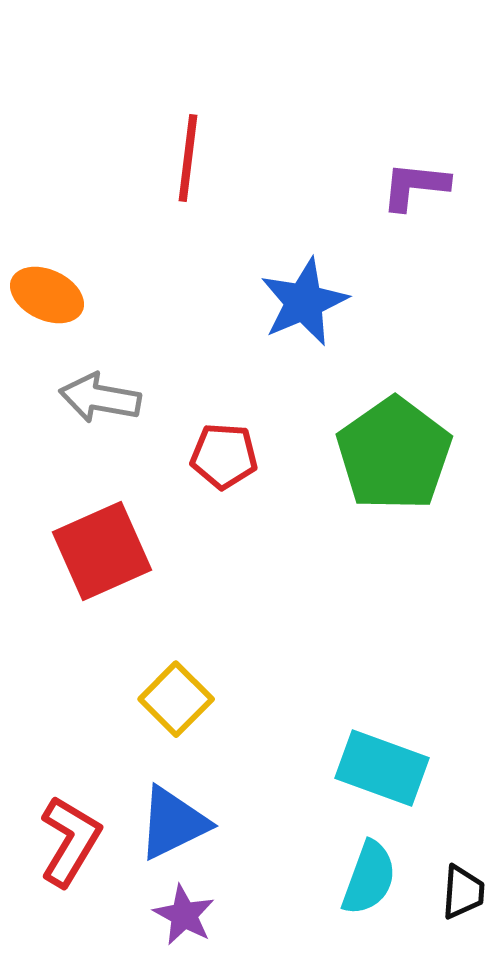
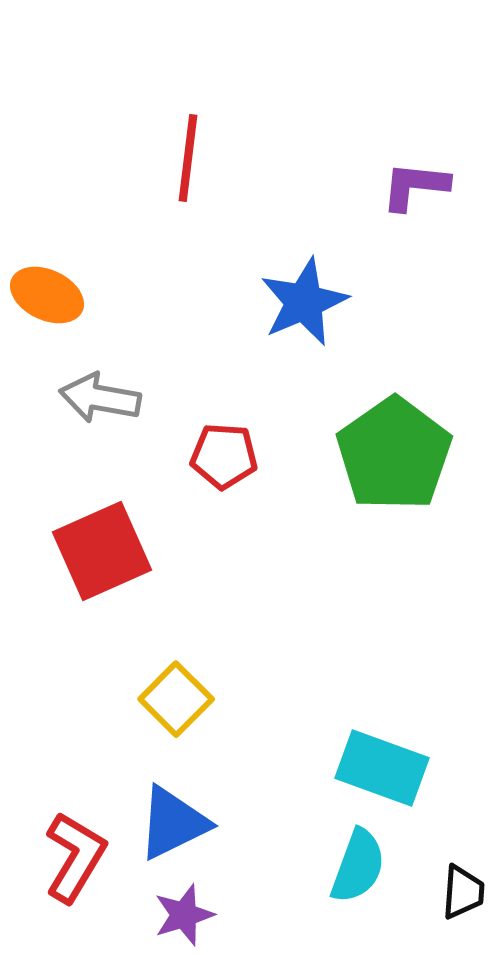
red L-shape: moved 5 px right, 16 px down
cyan semicircle: moved 11 px left, 12 px up
purple star: rotated 26 degrees clockwise
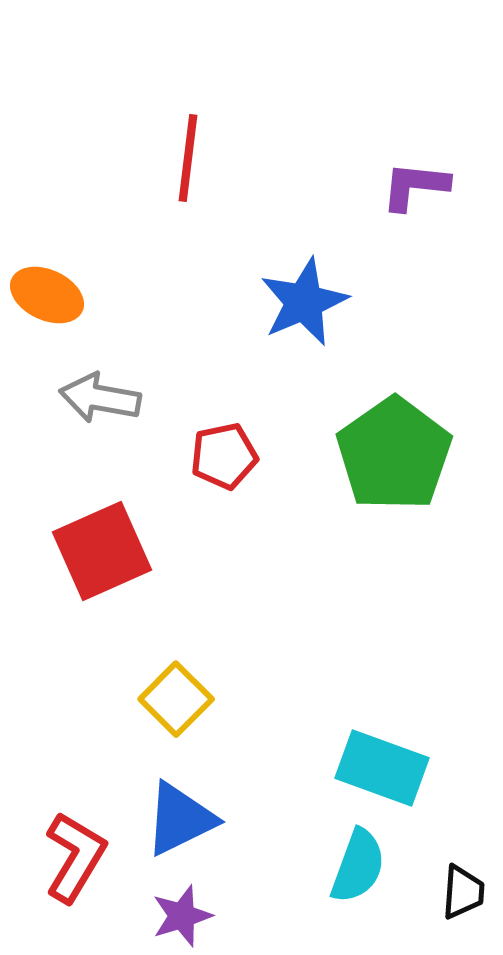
red pentagon: rotated 16 degrees counterclockwise
blue triangle: moved 7 px right, 4 px up
purple star: moved 2 px left, 1 px down
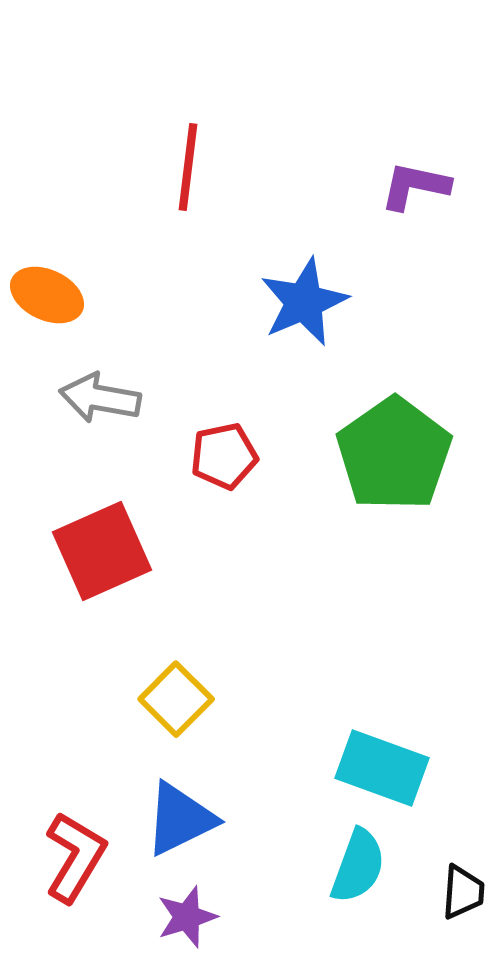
red line: moved 9 px down
purple L-shape: rotated 6 degrees clockwise
purple star: moved 5 px right, 1 px down
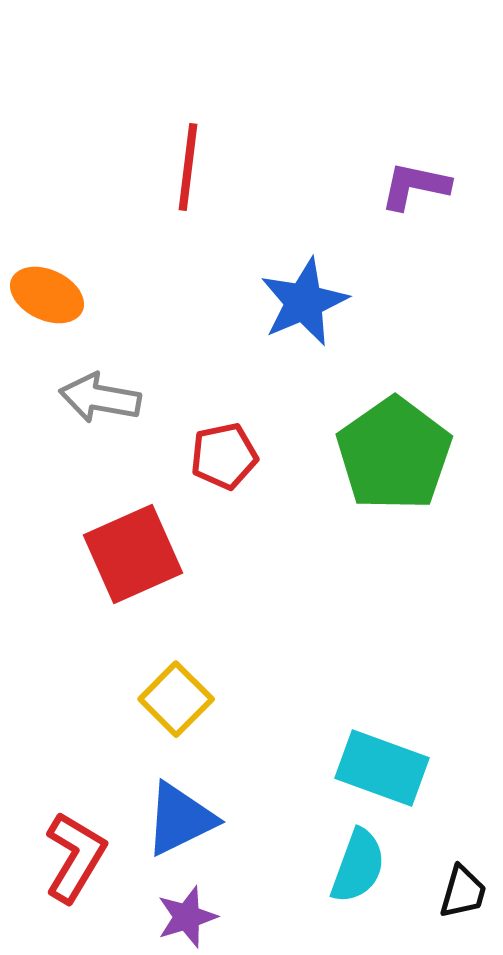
red square: moved 31 px right, 3 px down
black trapezoid: rotated 12 degrees clockwise
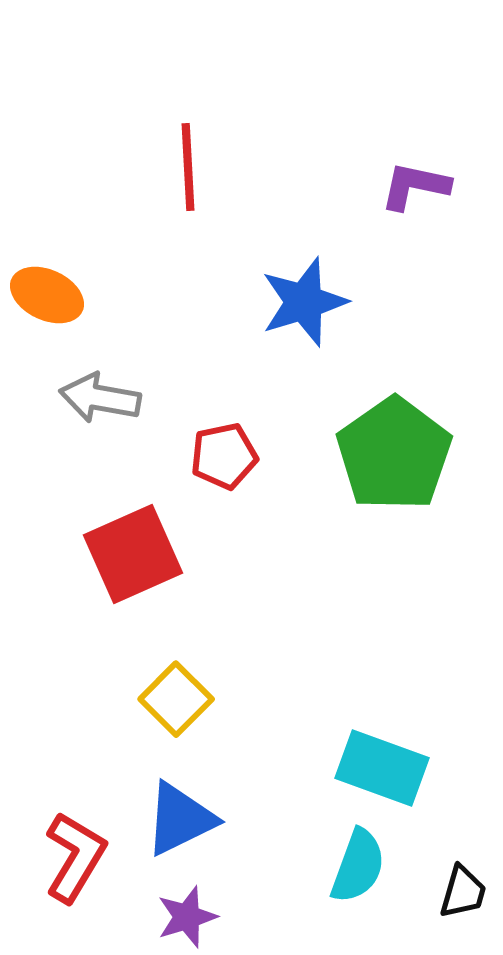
red line: rotated 10 degrees counterclockwise
blue star: rotated 6 degrees clockwise
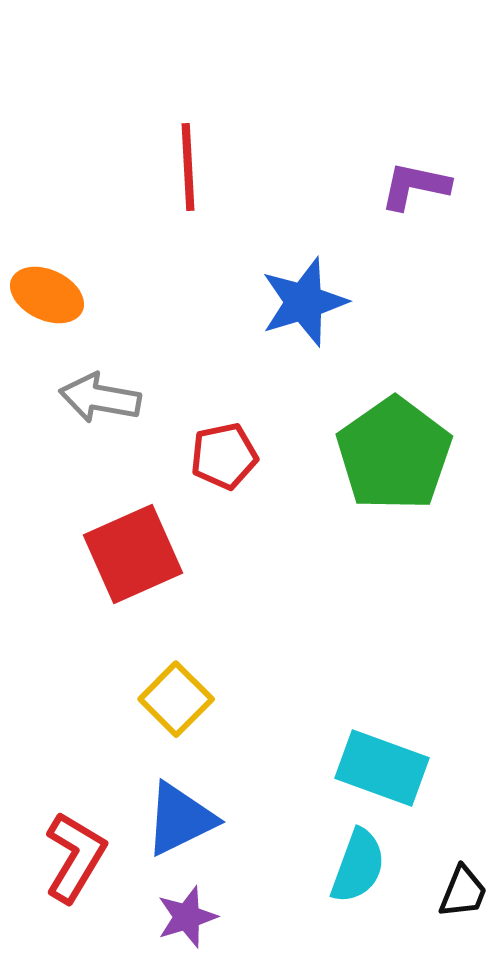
black trapezoid: rotated 6 degrees clockwise
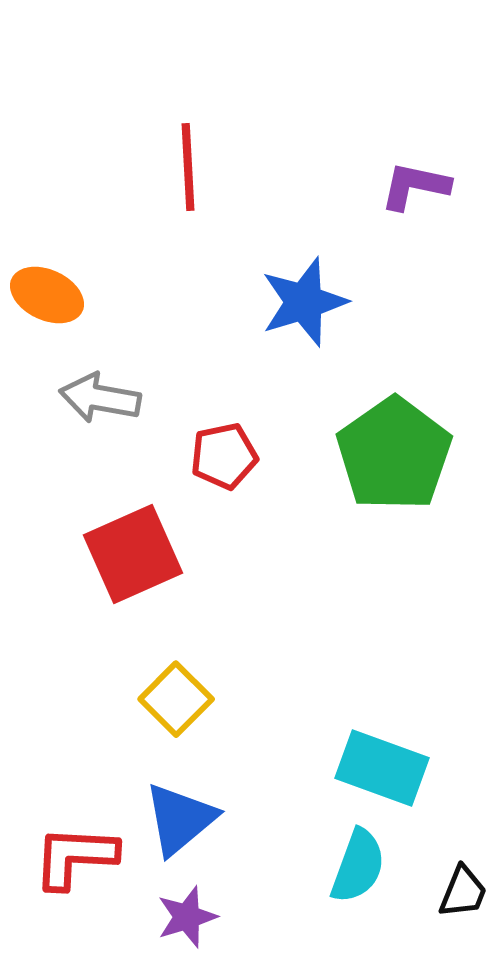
blue triangle: rotated 14 degrees counterclockwise
red L-shape: rotated 118 degrees counterclockwise
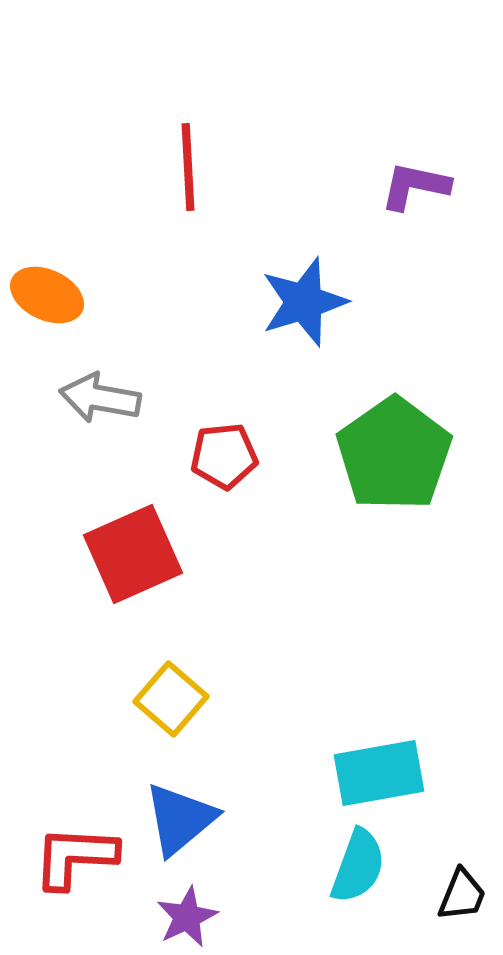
red pentagon: rotated 6 degrees clockwise
yellow square: moved 5 px left; rotated 4 degrees counterclockwise
cyan rectangle: moved 3 px left, 5 px down; rotated 30 degrees counterclockwise
black trapezoid: moved 1 px left, 3 px down
purple star: rotated 8 degrees counterclockwise
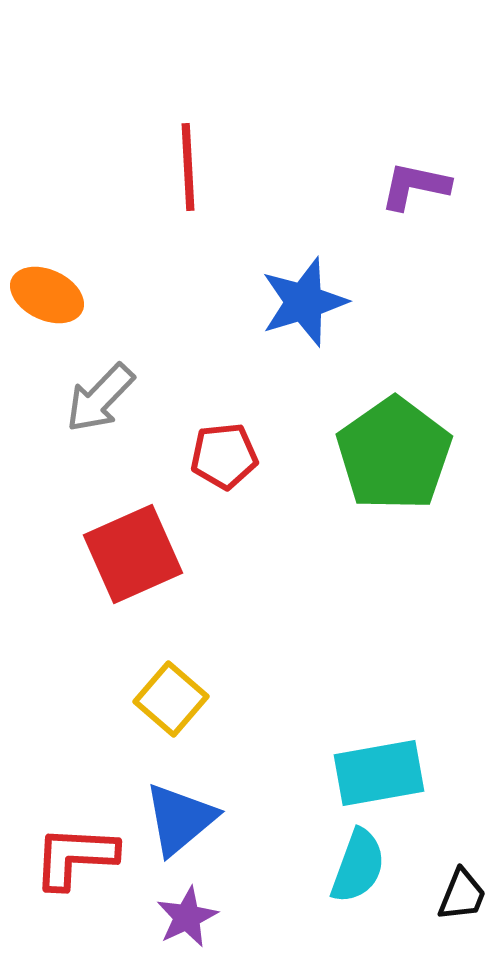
gray arrow: rotated 56 degrees counterclockwise
